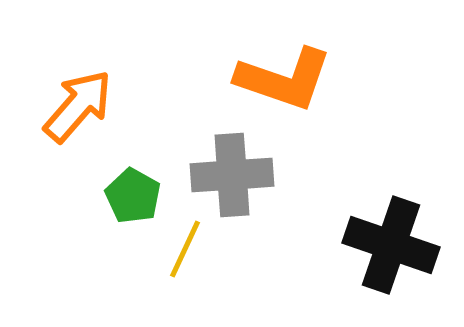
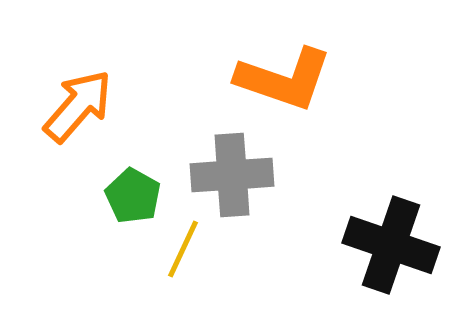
yellow line: moved 2 px left
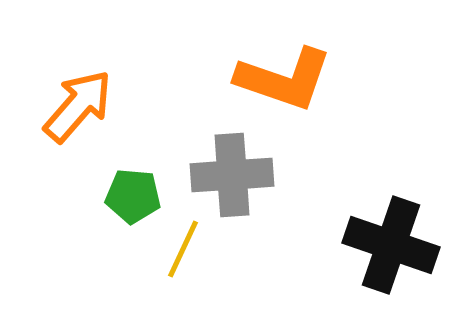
green pentagon: rotated 24 degrees counterclockwise
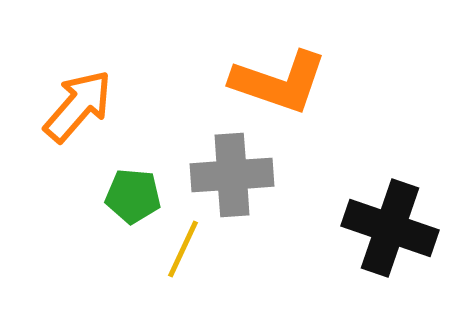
orange L-shape: moved 5 px left, 3 px down
black cross: moved 1 px left, 17 px up
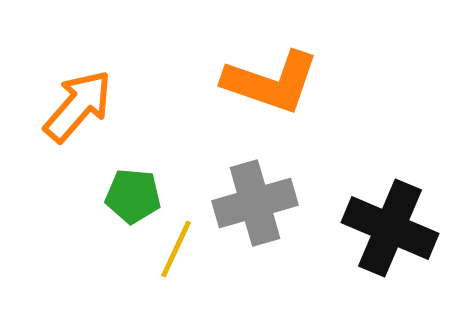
orange L-shape: moved 8 px left
gray cross: moved 23 px right, 28 px down; rotated 12 degrees counterclockwise
black cross: rotated 4 degrees clockwise
yellow line: moved 7 px left
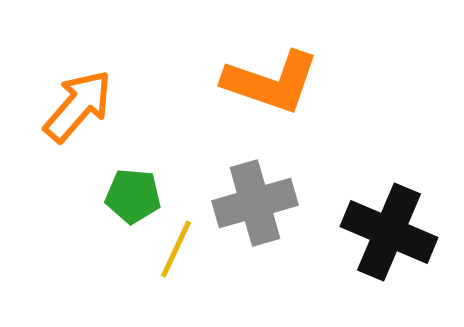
black cross: moved 1 px left, 4 px down
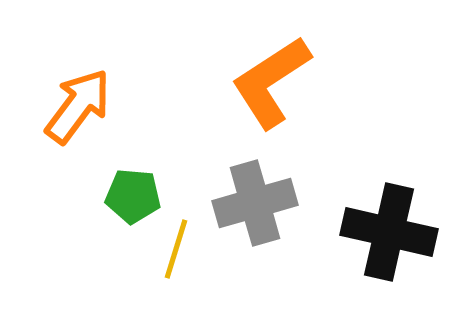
orange L-shape: rotated 128 degrees clockwise
orange arrow: rotated 4 degrees counterclockwise
black cross: rotated 10 degrees counterclockwise
yellow line: rotated 8 degrees counterclockwise
